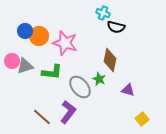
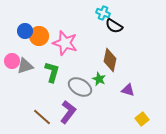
black semicircle: moved 2 px left, 1 px up; rotated 18 degrees clockwise
green L-shape: rotated 80 degrees counterclockwise
gray ellipse: rotated 20 degrees counterclockwise
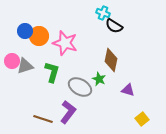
brown diamond: moved 1 px right
brown line: moved 1 px right, 2 px down; rotated 24 degrees counterclockwise
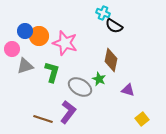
pink circle: moved 12 px up
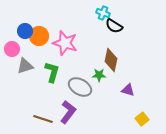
green star: moved 4 px up; rotated 24 degrees counterclockwise
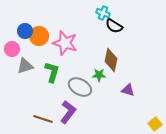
yellow square: moved 13 px right, 5 px down
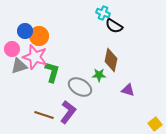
pink star: moved 30 px left, 14 px down
gray triangle: moved 6 px left
brown line: moved 1 px right, 4 px up
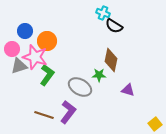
orange circle: moved 8 px right, 5 px down
green L-shape: moved 5 px left, 3 px down; rotated 20 degrees clockwise
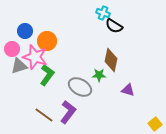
brown line: rotated 18 degrees clockwise
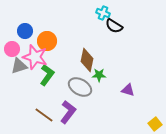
brown diamond: moved 24 px left
